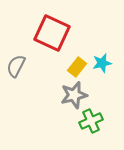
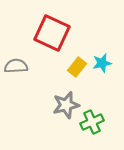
gray semicircle: rotated 60 degrees clockwise
gray star: moved 8 px left, 10 px down
green cross: moved 1 px right, 1 px down
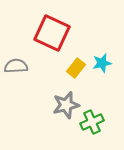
yellow rectangle: moved 1 px left, 1 px down
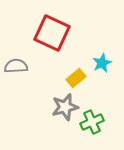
cyan star: rotated 12 degrees counterclockwise
yellow rectangle: moved 10 px down; rotated 12 degrees clockwise
gray star: moved 1 px left, 2 px down
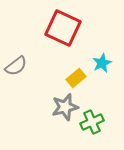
red square: moved 11 px right, 5 px up
gray semicircle: rotated 145 degrees clockwise
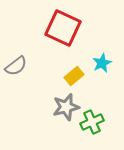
yellow rectangle: moved 2 px left, 2 px up
gray star: moved 1 px right
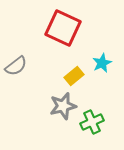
gray star: moved 3 px left, 1 px up
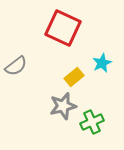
yellow rectangle: moved 1 px down
